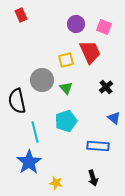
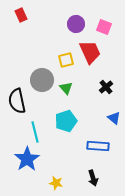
blue star: moved 2 px left, 3 px up
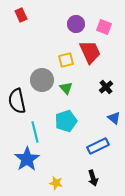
blue rectangle: rotated 30 degrees counterclockwise
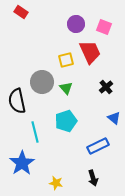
red rectangle: moved 3 px up; rotated 32 degrees counterclockwise
gray circle: moved 2 px down
blue star: moved 5 px left, 4 px down
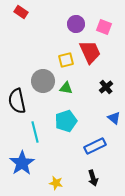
gray circle: moved 1 px right, 1 px up
green triangle: rotated 40 degrees counterclockwise
blue rectangle: moved 3 px left
